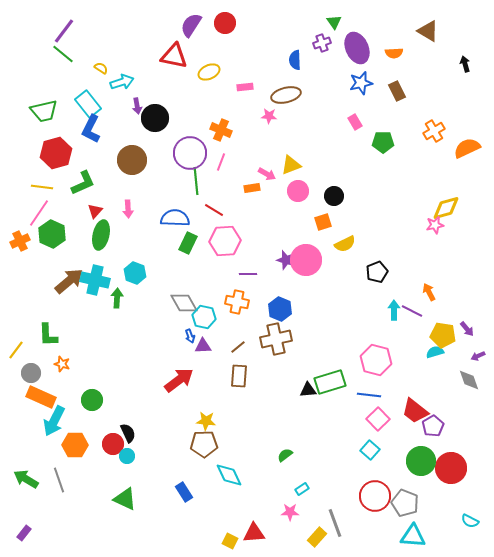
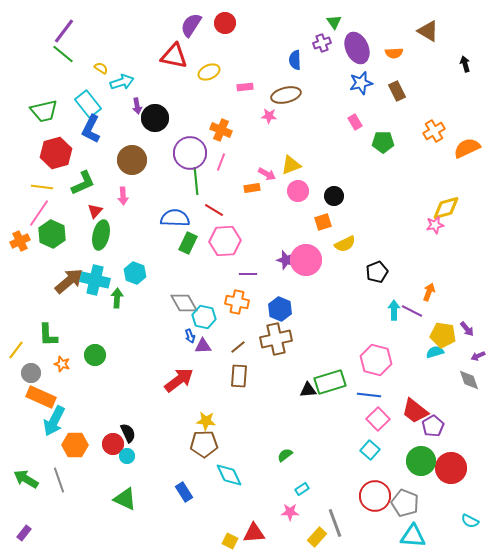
pink arrow at (128, 209): moved 5 px left, 13 px up
orange arrow at (429, 292): rotated 48 degrees clockwise
green circle at (92, 400): moved 3 px right, 45 px up
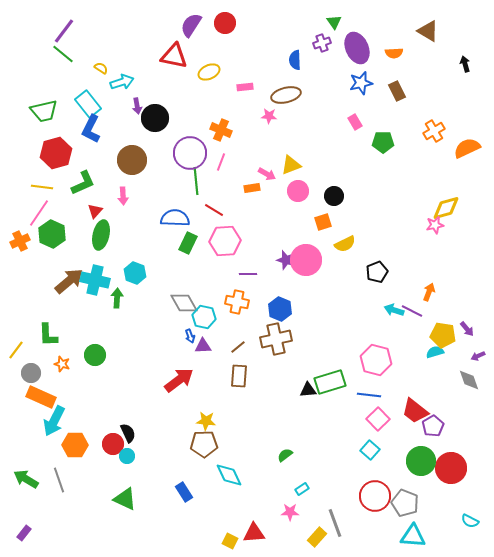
cyan arrow at (394, 310): rotated 72 degrees counterclockwise
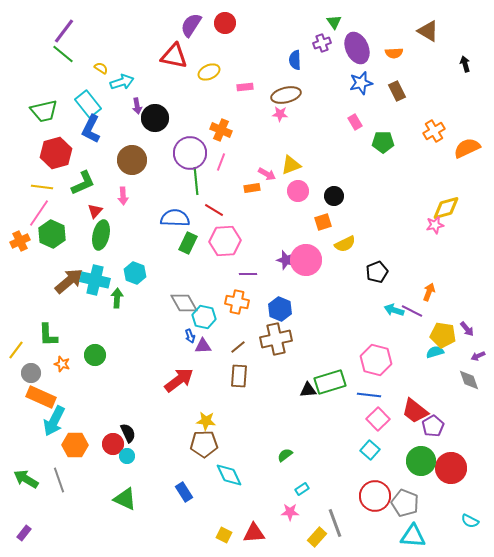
pink star at (269, 116): moved 11 px right, 2 px up
yellow square at (230, 541): moved 6 px left, 6 px up
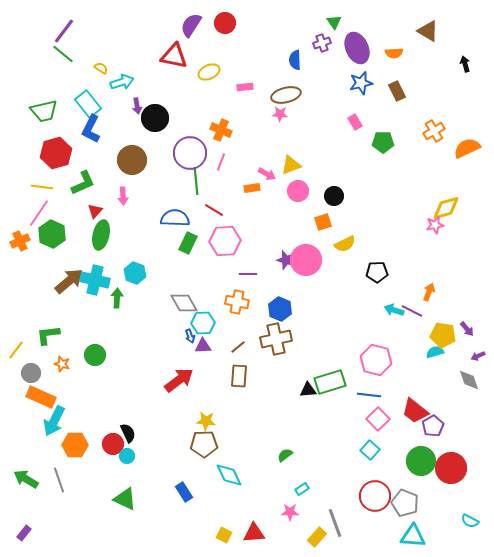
black pentagon at (377, 272): rotated 20 degrees clockwise
cyan hexagon at (204, 317): moved 1 px left, 6 px down; rotated 15 degrees counterclockwise
green L-shape at (48, 335): rotated 85 degrees clockwise
